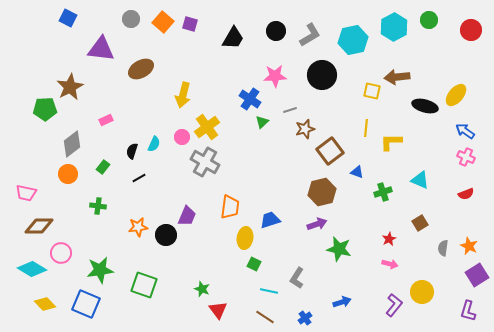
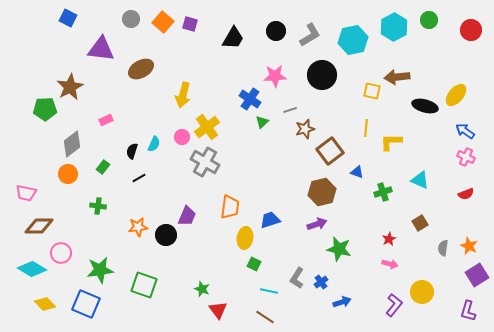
blue cross at (305, 318): moved 16 px right, 36 px up
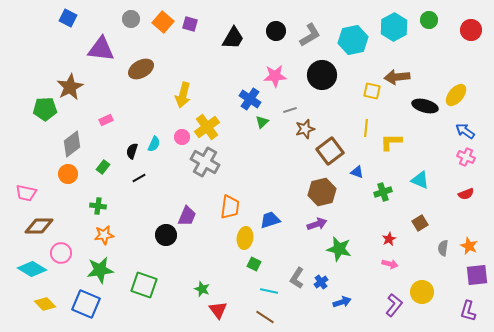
orange star at (138, 227): moved 34 px left, 8 px down
purple square at (477, 275): rotated 25 degrees clockwise
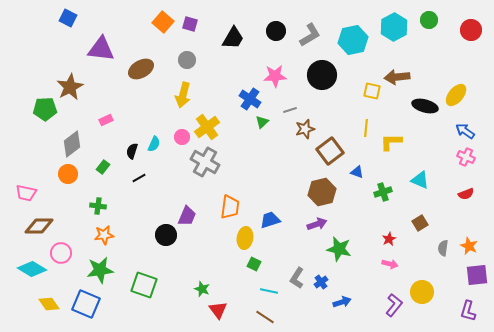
gray circle at (131, 19): moved 56 px right, 41 px down
yellow diamond at (45, 304): moved 4 px right; rotated 10 degrees clockwise
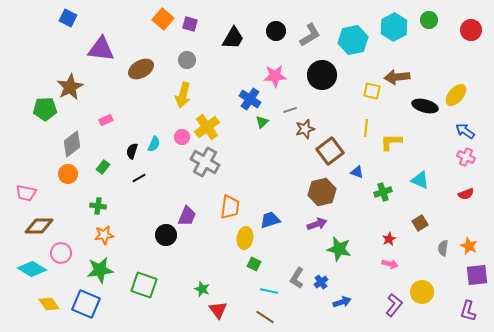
orange square at (163, 22): moved 3 px up
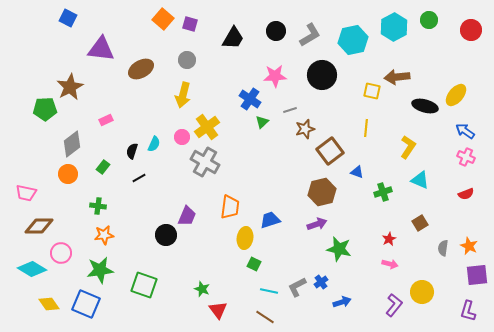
yellow L-shape at (391, 142): moved 17 px right, 5 px down; rotated 125 degrees clockwise
gray L-shape at (297, 278): moved 9 px down; rotated 30 degrees clockwise
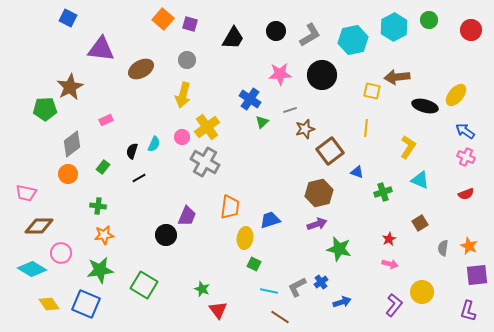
pink star at (275, 76): moved 5 px right, 2 px up
brown hexagon at (322, 192): moved 3 px left, 1 px down
green square at (144, 285): rotated 12 degrees clockwise
brown line at (265, 317): moved 15 px right
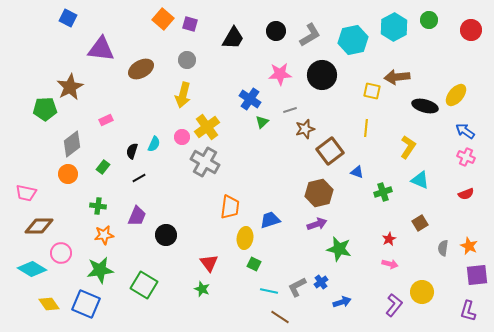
purple trapezoid at (187, 216): moved 50 px left
red triangle at (218, 310): moved 9 px left, 47 px up
